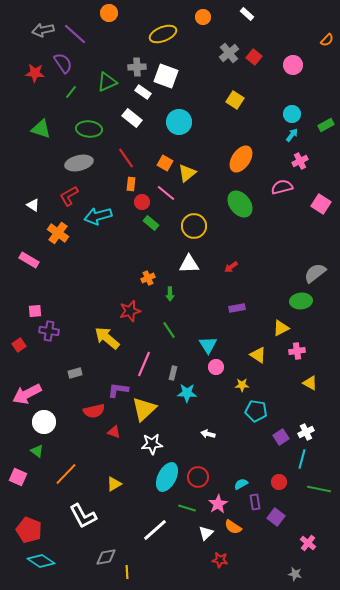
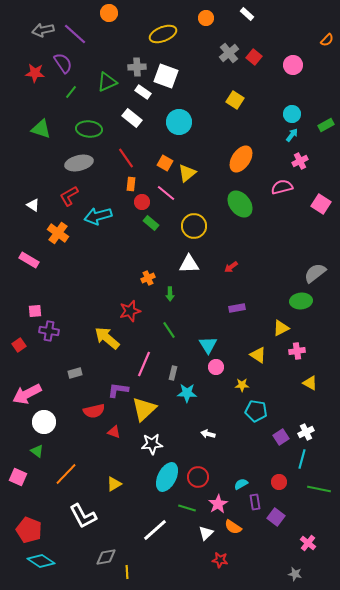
orange circle at (203, 17): moved 3 px right, 1 px down
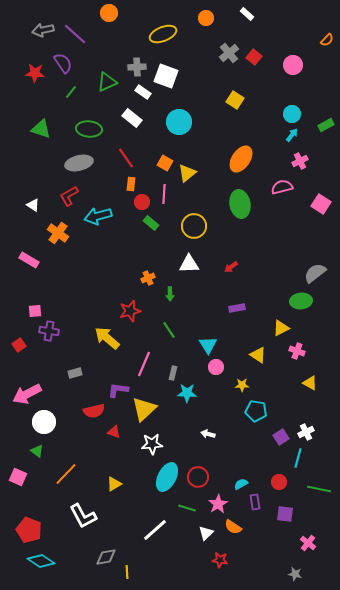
pink line at (166, 193): moved 2 px left, 1 px down; rotated 54 degrees clockwise
green ellipse at (240, 204): rotated 28 degrees clockwise
pink cross at (297, 351): rotated 28 degrees clockwise
cyan line at (302, 459): moved 4 px left, 1 px up
purple square at (276, 517): moved 9 px right, 3 px up; rotated 30 degrees counterclockwise
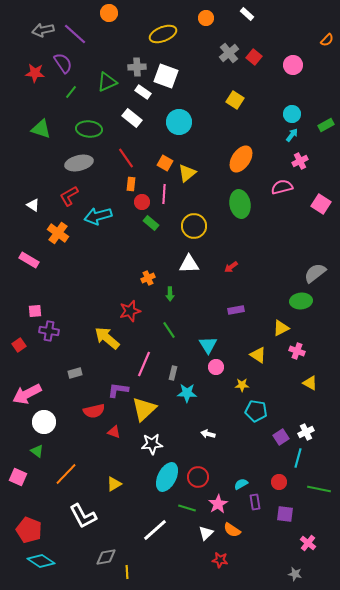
purple rectangle at (237, 308): moved 1 px left, 2 px down
orange semicircle at (233, 527): moved 1 px left, 3 px down
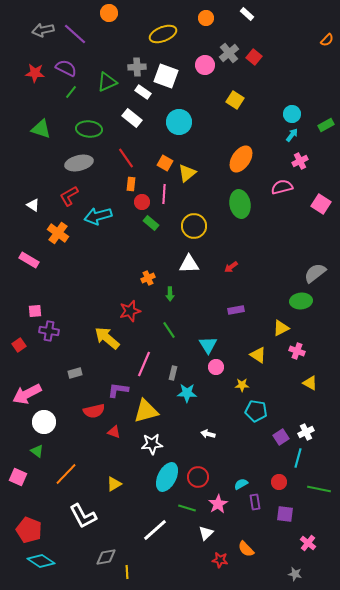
purple semicircle at (63, 63): moved 3 px right, 5 px down; rotated 30 degrees counterclockwise
pink circle at (293, 65): moved 88 px left
yellow triangle at (144, 409): moved 2 px right, 2 px down; rotated 28 degrees clockwise
orange semicircle at (232, 530): moved 14 px right, 19 px down; rotated 12 degrees clockwise
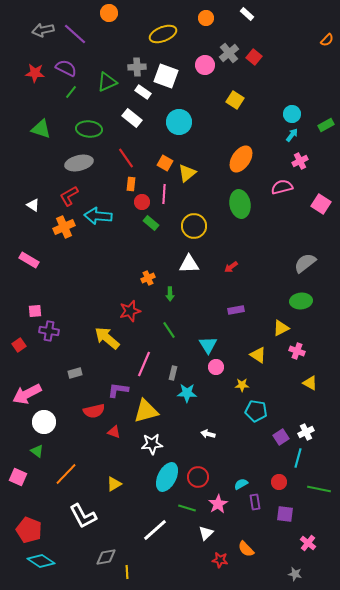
cyan arrow at (98, 216): rotated 20 degrees clockwise
orange cross at (58, 233): moved 6 px right, 6 px up; rotated 30 degrees clockwise
gray semicircle at (315, 273): moved 10 px left, 10 px up
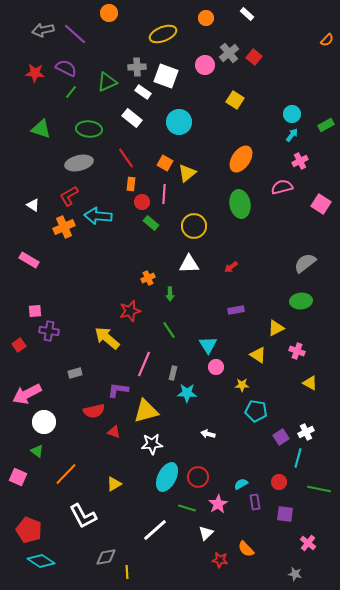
yellow triangle at (281, 328): moved 5 px left
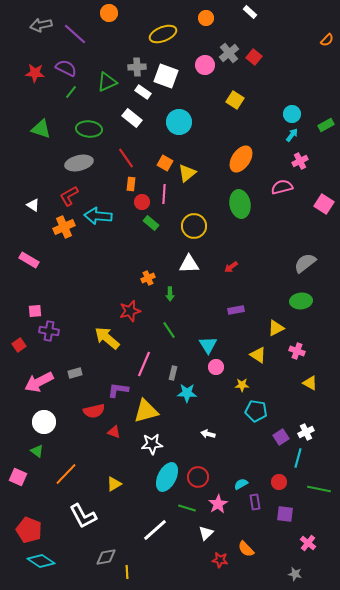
white rectangle at (247, 14): moved 3 px right, 2 px up
gray arrow at (43, 30): moved 2 px left, 5 px up
pink square at (321, 204): moved 3 px right
pink arrow at (27, 394): moved 12 px right, 12 px up
